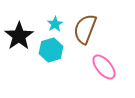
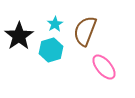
brown semicircle: moved 2 px down
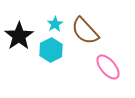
brown semicircle: rotated 64 degrees counterclockwise
cyan hexagon: rotated 10 degrees counterclockwise
pink ellipse: moved 4 px right
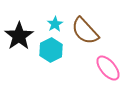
pink ellipse: moved 1 px down
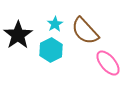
black star: moved 1 px left, 1 px up
pink ellipse: moved 5 px up
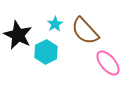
black star: rotated 12 degrees counterclockwise
cyan hexagon: moved 5 px left, 2 px down
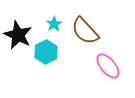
cyan star: moved 1 px left
pink ellipse: moved 3 px down
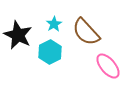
brown semicircle: moved 1 px right, 1 px down
cyan hexagon: moved 4 px right
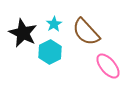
black star: moved 5 px right, 2 px up
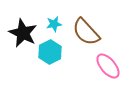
cyan star: rotated 21 degrees clockwise
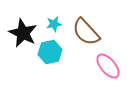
cyan hexagon: rotated 15 degrees clockwise
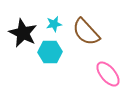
cyan hexagon: rotated 10 degrees clockwise
pink ellipse: moved 8 px down
